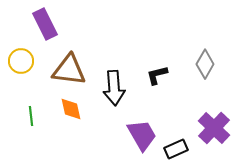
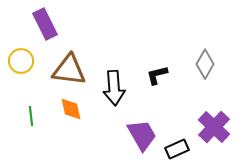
purple cross: moved 1 px up
black rectangle: moved 1 px right
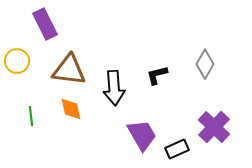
yellow circle: moved 4 px left
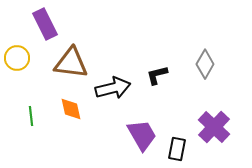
yellow circle: moved 3 px up
brown triangle: moved 2 px right, 7 px up
black arrow: moved 1 px left; rotated 100 degrees counterclockwise
black rectangle: rotated 55 degrees counterclockwise
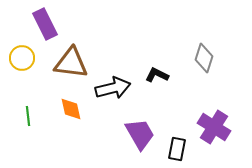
yellow circle: moved 5 px right
gray diamond: moved 1 px left, 6 px up; rotated 12 degrees counterclockwise
black L-shape: rotated 40 degrees clockwise
green line: moved 3 px left
purple cross: rotated 12 degrees counterclockwise
purple trapezoid: moved 2 px left, 1 px up
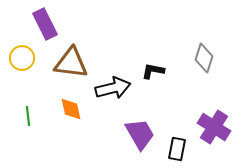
black L-shape: moved 4 px left, 4 px up; rotated 15 degrees counterclockwise
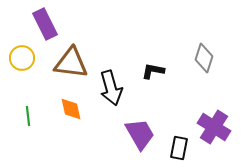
black arrow: moved 2 px left; rotated 88 degrees clockwise
black rectangle: moved 2 px right, 1 px up
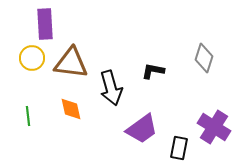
purple rectangle: rotated 24 degrees clockwise
yellow circle: moved 10 px right
purple trapezoid: moved 2 px right, 5 px up; rotated 84 degrees clockwise
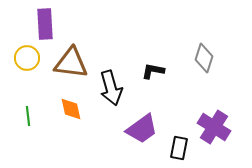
yellow circle: moved 5 px left
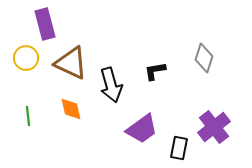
purple rectangle: rotated 12 degrees counterclockwise
yellow circle: moved 1 px left
brown triangle: rotated 18 degrees clockwise
black L-shape: moved 2 px right; rotated 20 degrees counterclockwise
black arrow: moved 3 px up
purple cross: rotated 20 degrees clockwise
